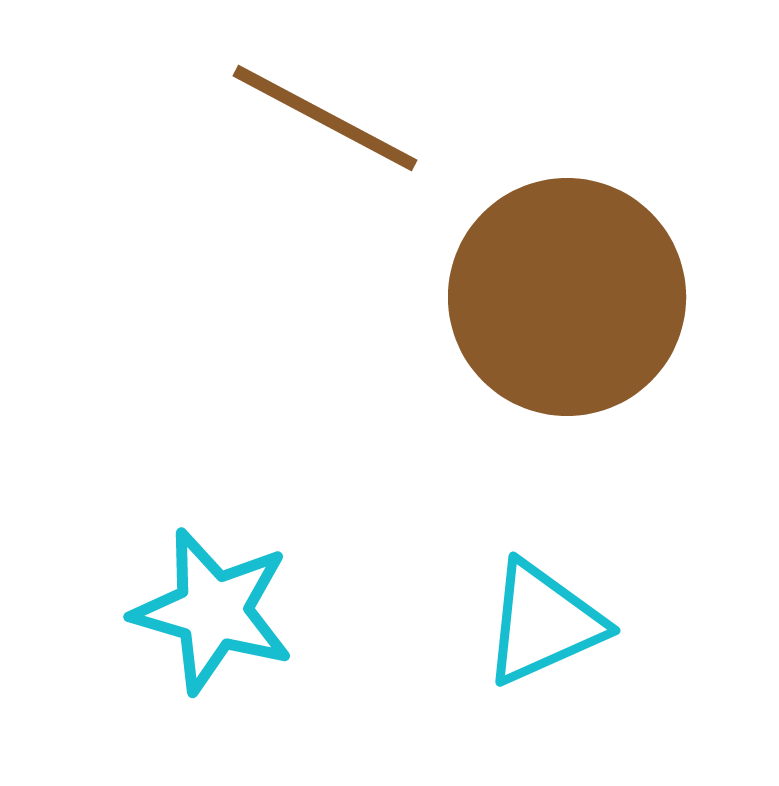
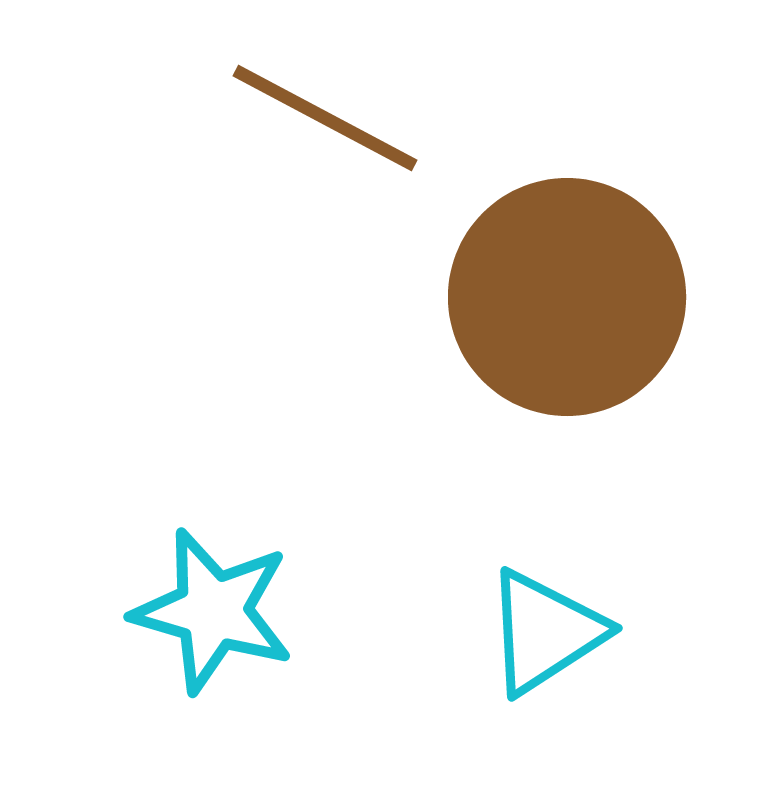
cyan triangle: moved 2 px right, 9 px down; rotated 9 degrees counterclockwise
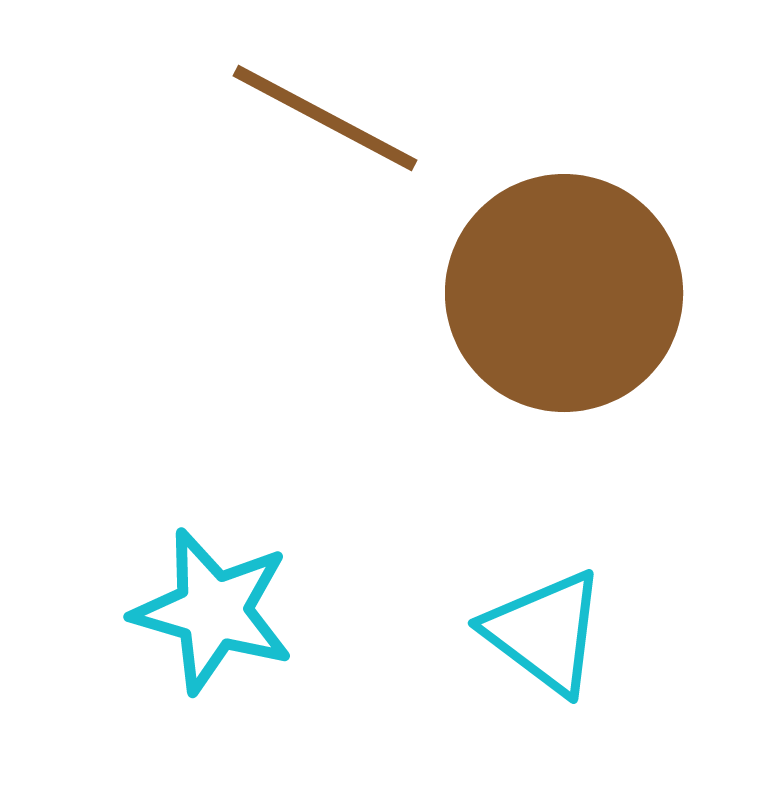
brown circle: moved 3 px left, 4 px up
cyan triangle: rotated 50 degrees counterclockwise
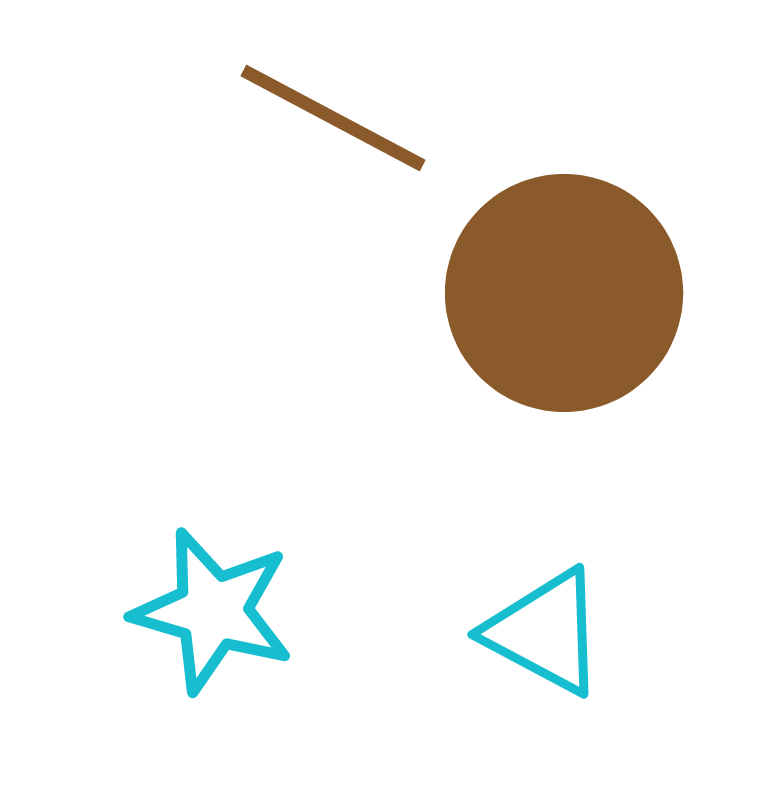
brown line: moved 8 px right
cyan triangle: rotated 9 degrees counterclockwise
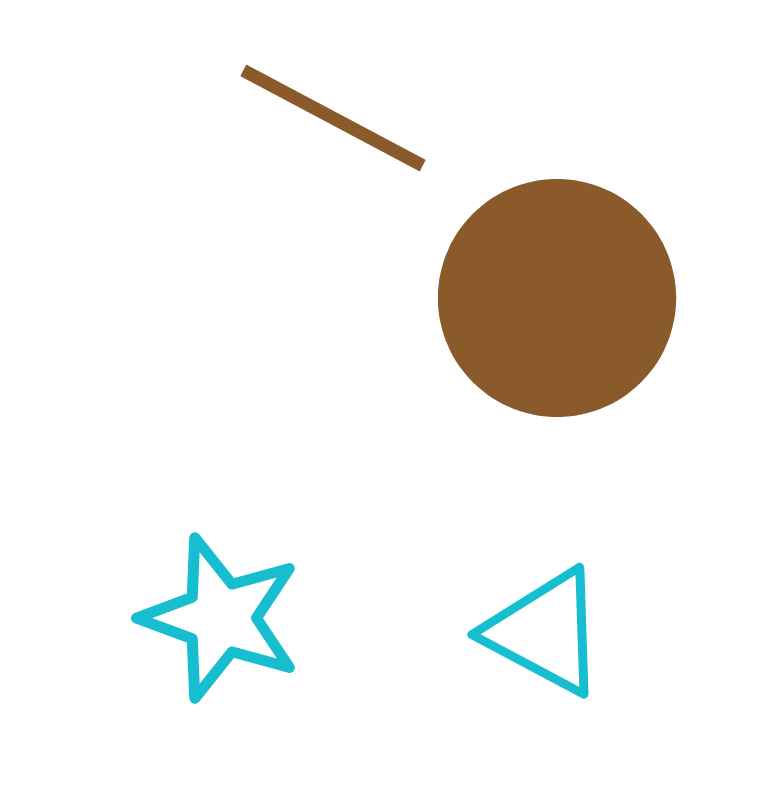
brown circle: moved 7 px left, 5 px down
cyan star: moved 8 px right, 7 px down; rotated 4 degrees clockwise
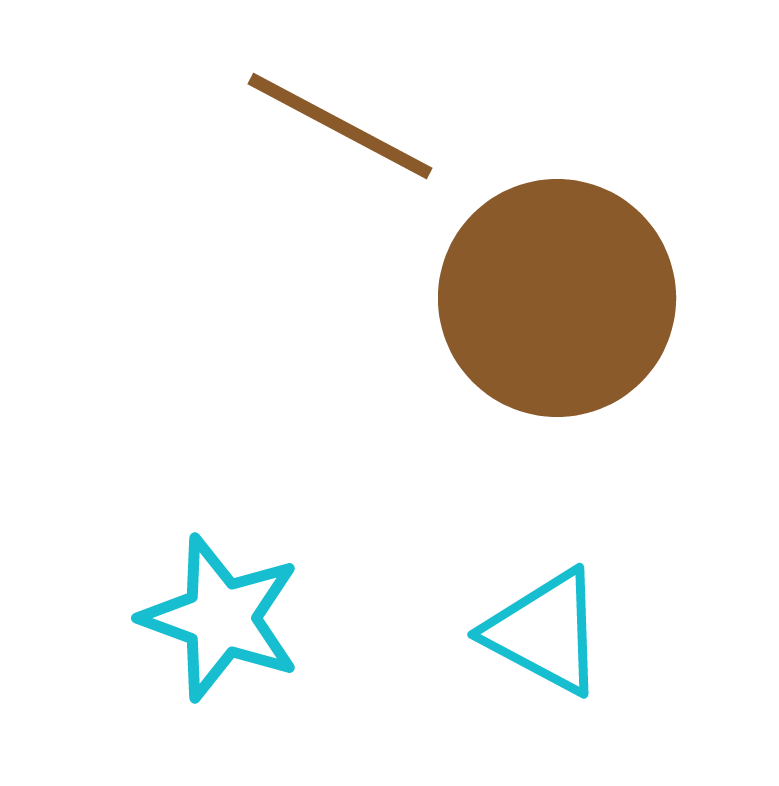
brown line: moved 7 px right, 8 px down
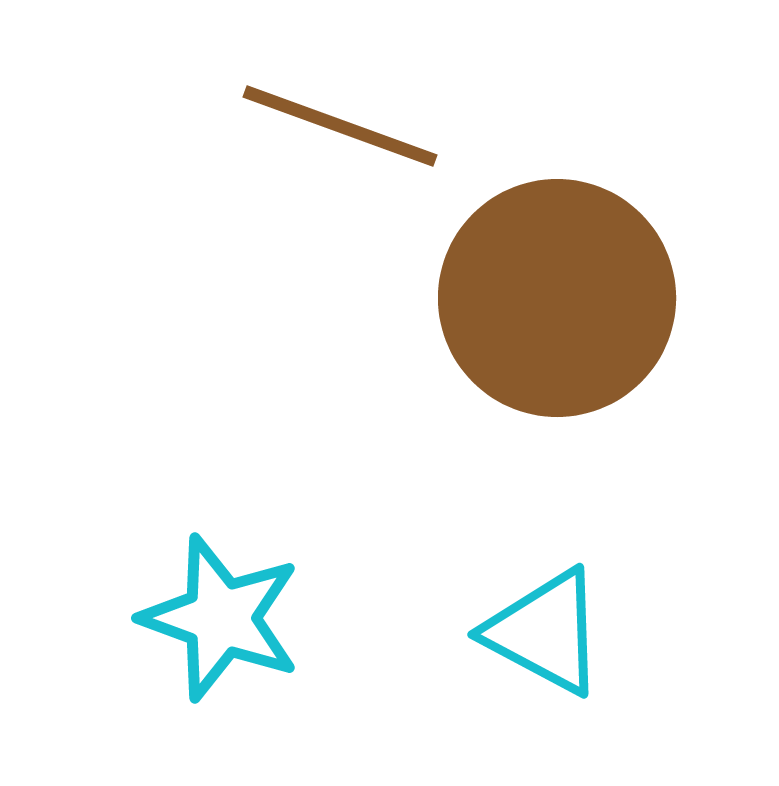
brown line: rotated 8 degrees counterclockwise
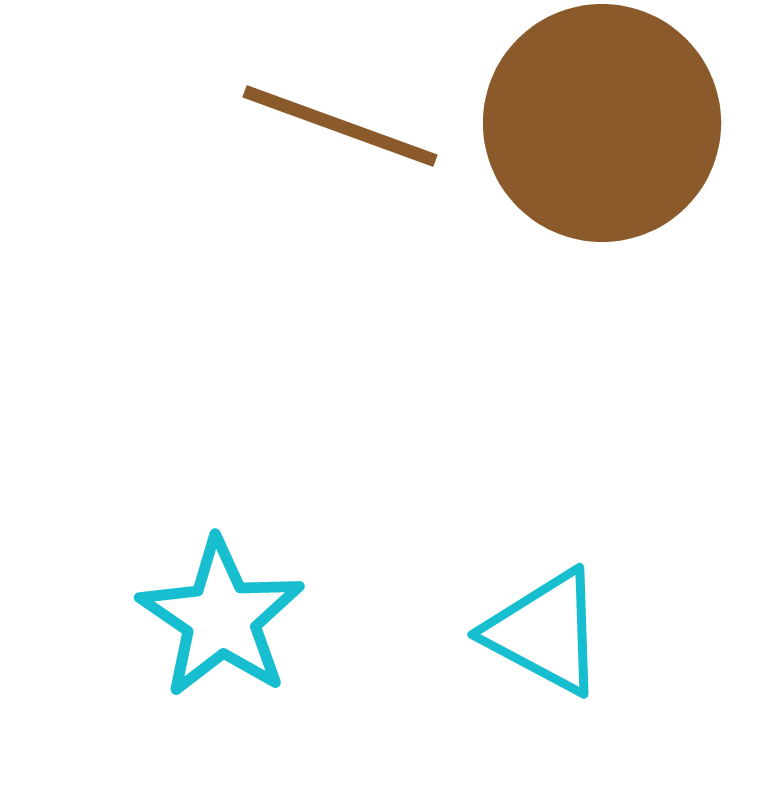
brown circle: moved 45 px right, 175 px up
cyan star: rotated 14 degrees clockwise
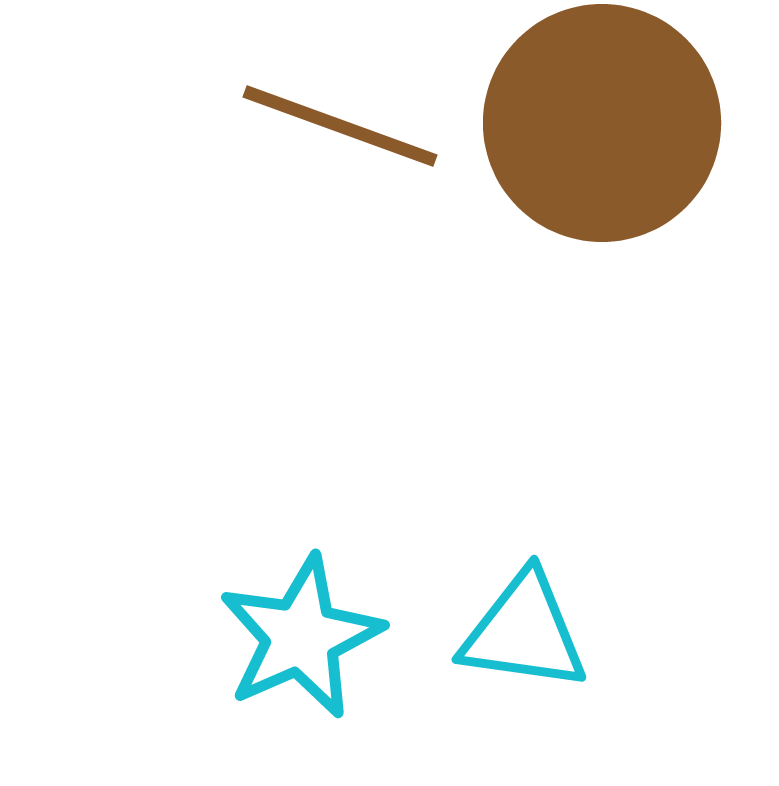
cyan star: moved 80 px right, 19 px down; rotated 14 degrees clockwise
cyan triangle: moved 21 px left; rotated 20 degrees counterclockwise
